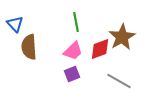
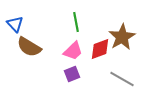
brown semicircle: rotated 55 degrees counterclockwise
gray line: moved 3 px right, 2 px up
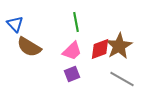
brown star: moved 3 px left, 9 px down
pink trapezoid: moved 1 px left
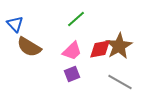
green line: moved 3 px up; rotated 60 degrees clockwise
red diamond: rotated 10 degrees clockwise
gray line: moved 2 px left, 3 px down
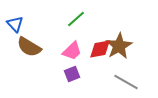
gray line: moved 6 px right
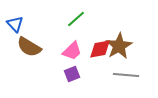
gray line: moved 7 px up; rotated 25 degrees counterclockwise
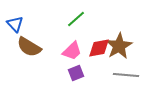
red diamond: moved 1 px left, 1 px up
purple square: moved 4 px right, 1 px up
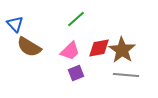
brown star: moved 3 px right, 4 px down; rotated 8 degrees counterclockwise
pink trapezoid: moved 2 px left
